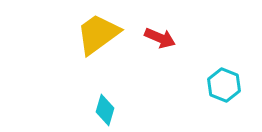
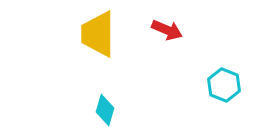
yellow trapezoid: rotated 54 degrees counterclockwise
red arrow: moved 7 px right, 8 px up
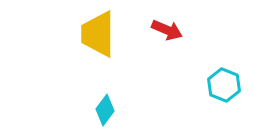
cyan diamond: rotated 20 degrees clockwise
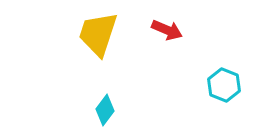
yellow trapezoid: rotated 18 degrees clockwise
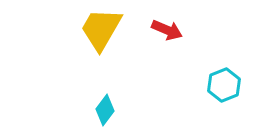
yellow trapezoid: moved 3 px right, 5 px up; rotated 12 degrees clockwise
cyan hexagon: rotated 16 degrees clockwise
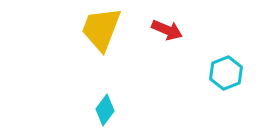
yellow trapezoid: rotated 9 degrees counterclockwise
cyan hexagon: moved 2 px right, 12 px up
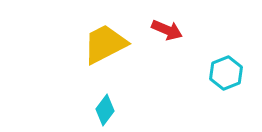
yellow trapezoid: moved 4 px right, 15 px down; rotated 42 degrees clockwise
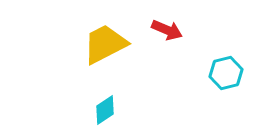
cyan hexagon: rotated 8 degrees clockwise
cyan diamond: rotated 20 degrees clockwise
